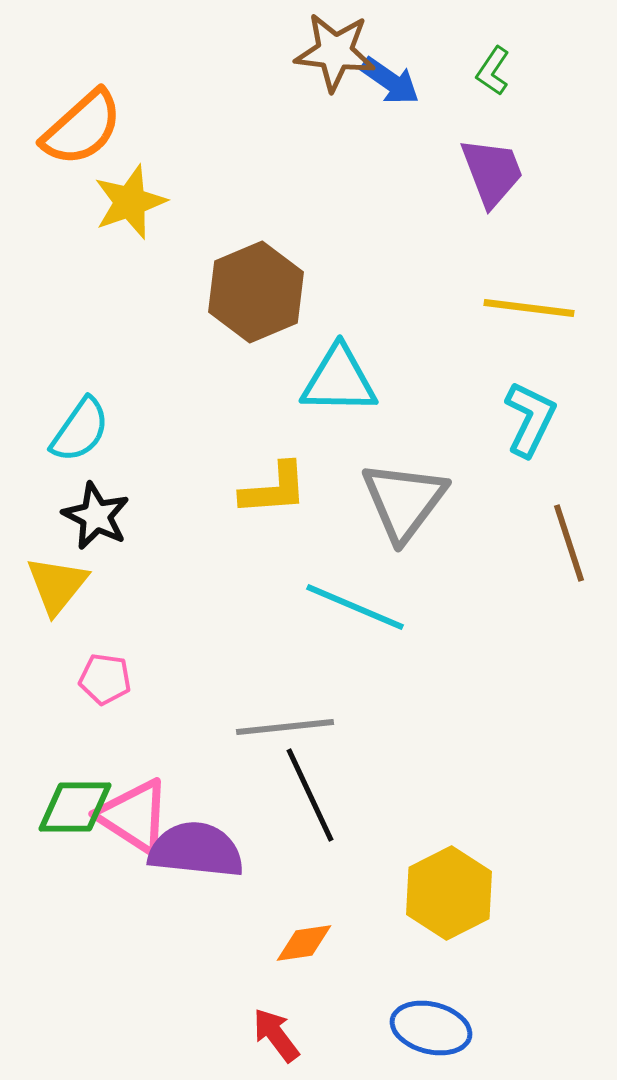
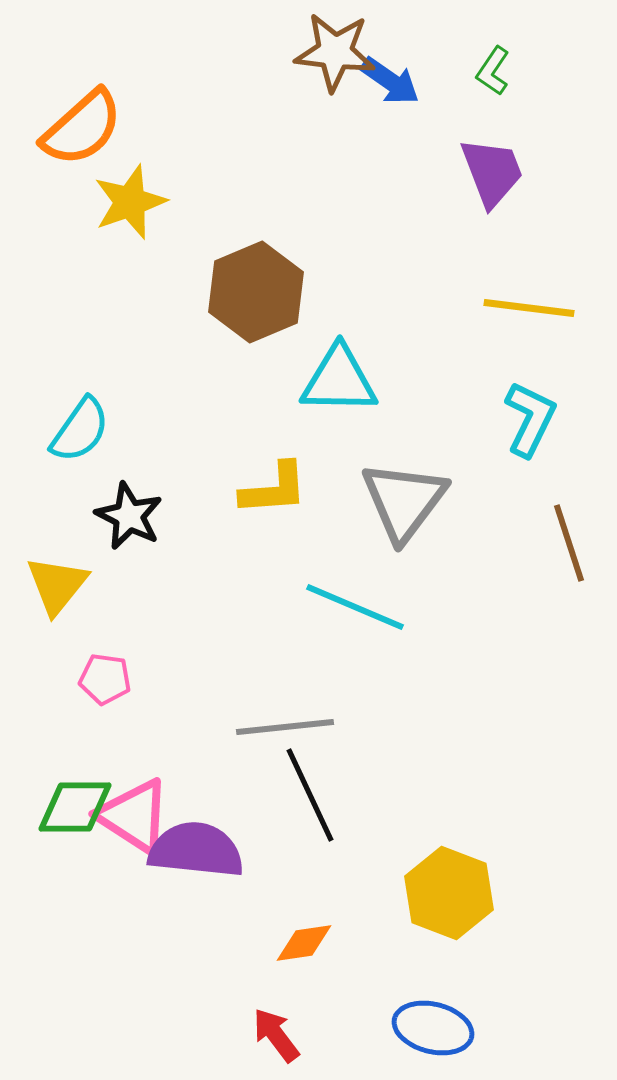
black star: moved 33 px right
yellow hexagon: rotated 12 degrees counterclockwise
blue ellipse: moved 2 px right
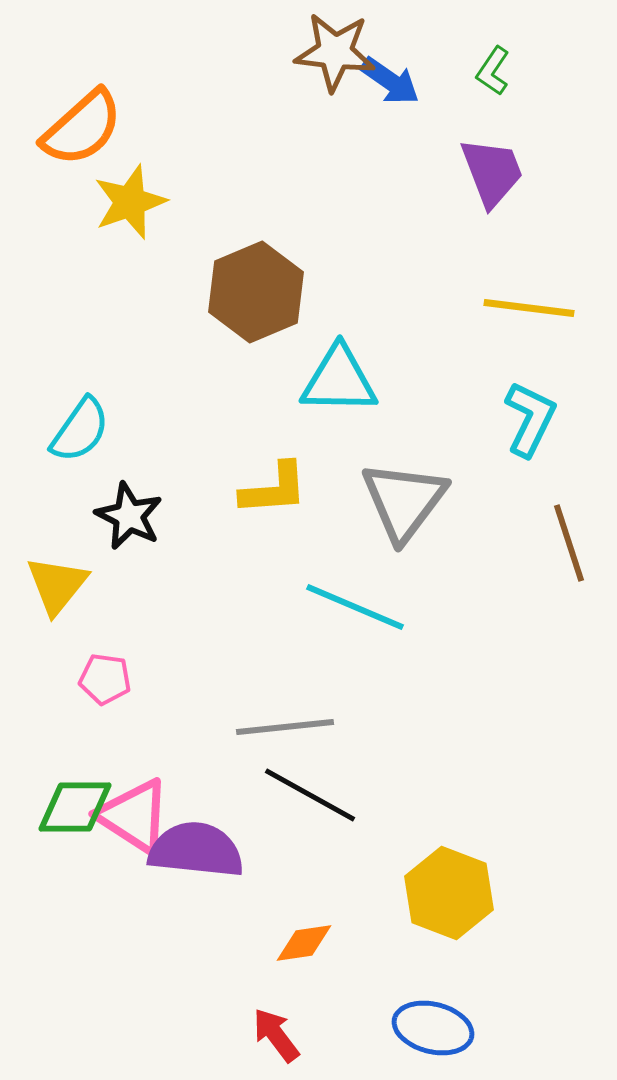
black line: rotated 36 degrees counterclockwise
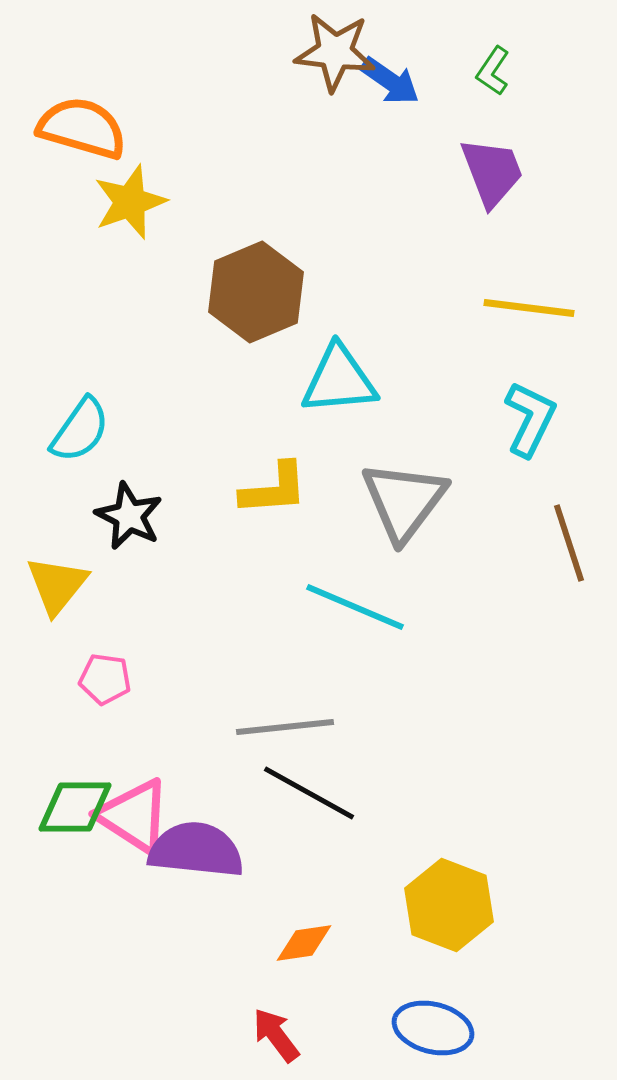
orange semicircle: rotated 122 degrees counterclockwise
cyan triangle: rotated 6 degrees counterclockwise
black line: moved 1 px left, 2 px up
yellow hexagon: moved 12 px down
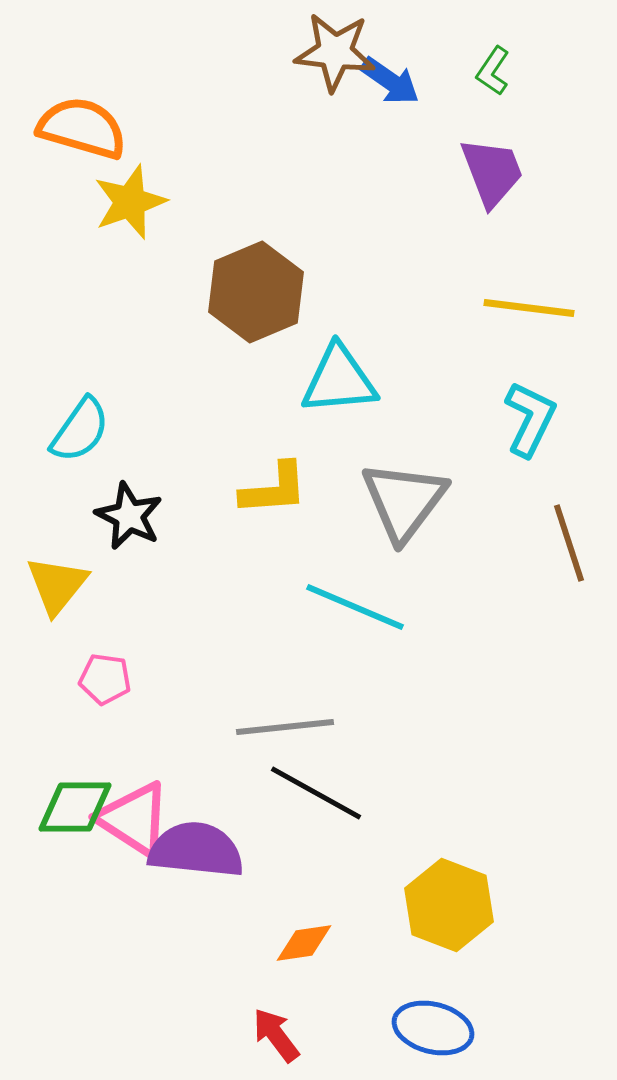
black line: moved 7 px right
pink triangle: moved 3 px down
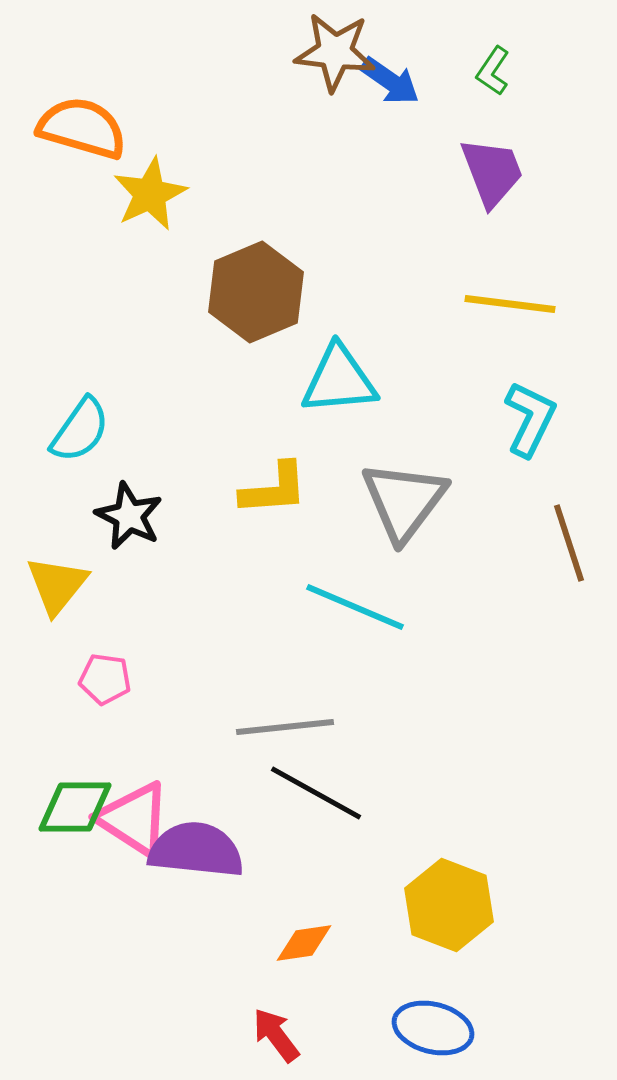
yellow star: moved 20 px right, 8 px up; rotated 6 degrees counterclockwise
yellow line: moved 19 px left, 4 px up
